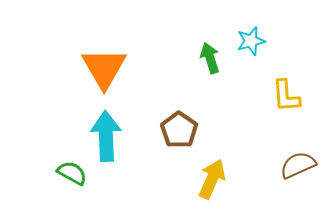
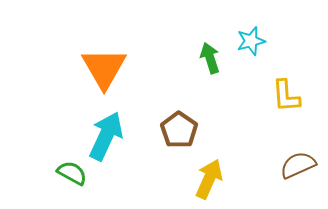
cyan arrow: rotated 27 degrees clockwise
yellow arrow: moved 3 px left
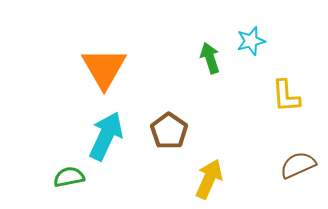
brown pentagon: moved 10 px left, 1 px down
green semicircle: moved 3 px left, 4 px down; rotated 40 degrees counterclockwise
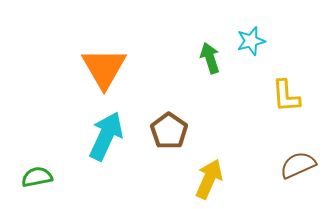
green semicircle: moved 32 px left
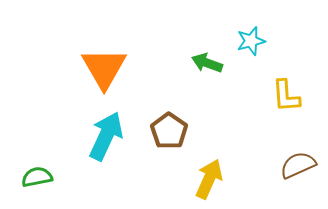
green arrow: moved 3 px left, 5 px down; rotated 52 degrees counterclockwise
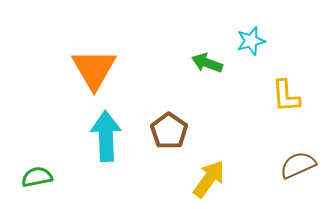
orange triangle: moved 10 px left, 1 px down
cyan arrow: rotated 27 degrees counterclockwise
yellow arrow: rotated 12 degrees clockwise
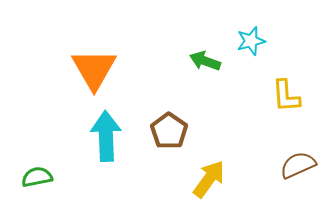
green arrow: moved 2 px left, 2 px up
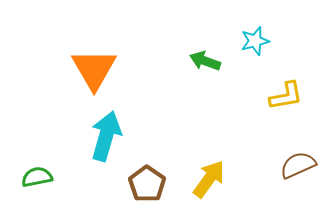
cyan star: moved 4 px right
yellow L-shape: rotated 96 degrees counterclockwise
brown pentagon: moved 22 px left, 53 px down
cyan arrow: rotated 18 degrees clockwise
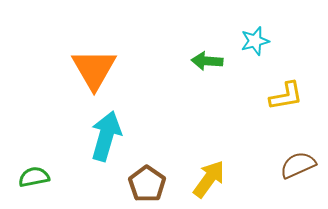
green arrow: moved 2 px right; rotated 16 degrees counterclockwise
green semicircle: moved 3 px left
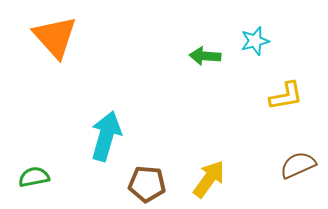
green arrow: moved 2 px left, 5 px up
orange triangle: moved 39 px left, 32 px up; rotated 12 degrees counterclockwise
brown pentagon: rotated 30 degrees counterclockwise
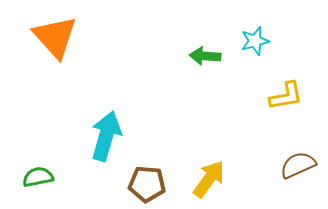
green semicircle: moved 4 px right
